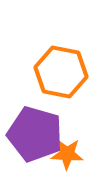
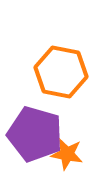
orange star: rotated 8 degrees clockwise
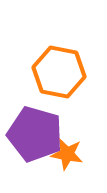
orange hexagon: moved 2 px left
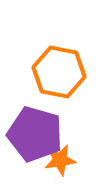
orange star: moved 7 px left, 6 px down; rotated 20 degrees counterclockwise
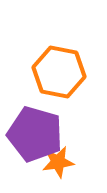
orange star: moved 2 px left, 2 px down
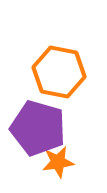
purple pentagon: moved 3 px right, 6 px up
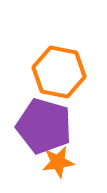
purple pentagon: moved 6 px right, 2 px up
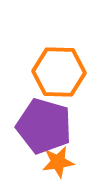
orange hexagon: rotated 9 degrees counterclockwise
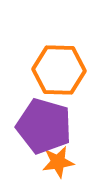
orange hexagon: moved 2 px up
